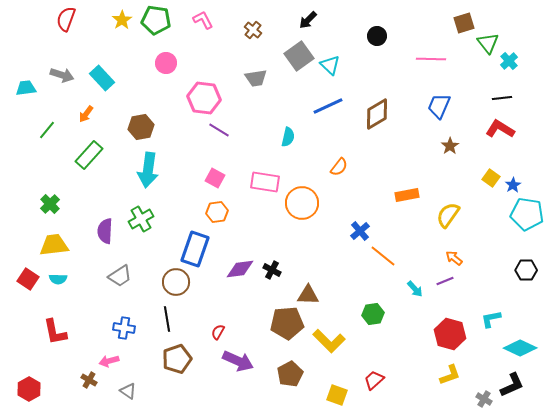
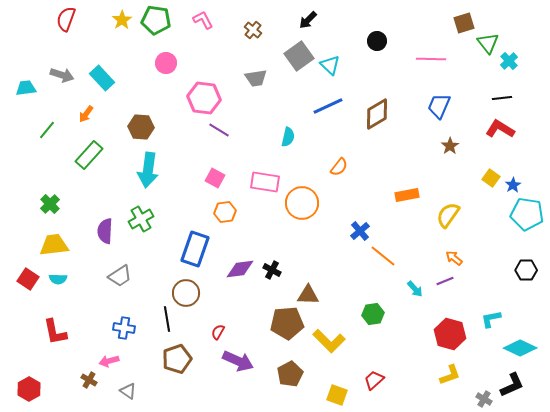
black circle at (377, 36): moved 5 px down
brown hexagon at (141, 127): rotated 15 degrees clockwise
orange hexagon at (217, 212): moved 8 px right
brown circle at (176, 282): moved 10 px right, 11 px down
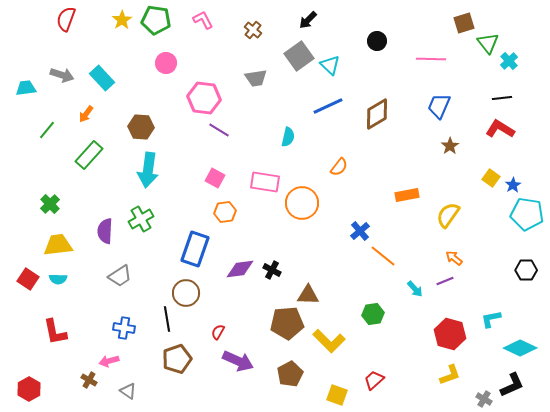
yellow trapezoid at (54, 245): moved 4 px right
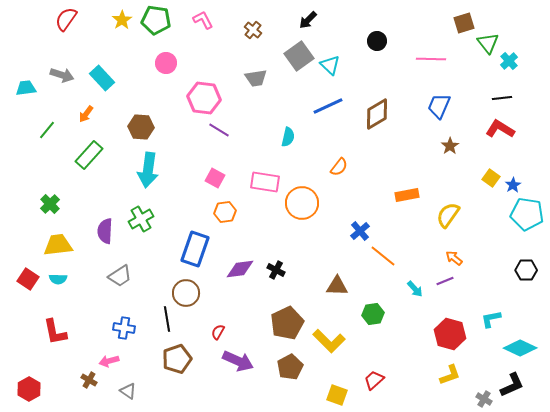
red semicircle at (66, 19): rotated 15 degrees clockwise
black cross at (272, 270): moved 4 px right
brown triangle at (308, 295): moved 29 px right, 9 px up
brown pentagon at (287, 323): rotated 20 degrees counterclockwise
brown pentagon at (290, 374): moved 7 px up
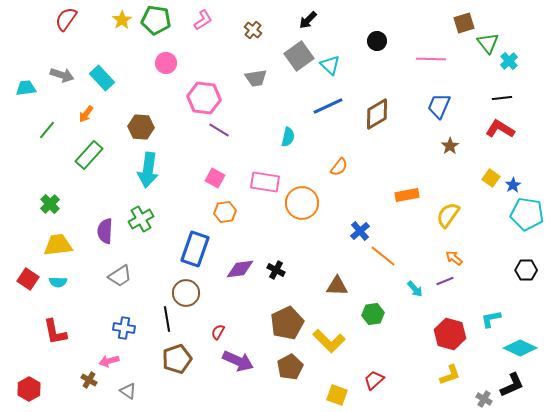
pink L-shape at (203, 20): rotated 85 degrees clockwise
cyan semicircle at (58, 279): moved 3 px down
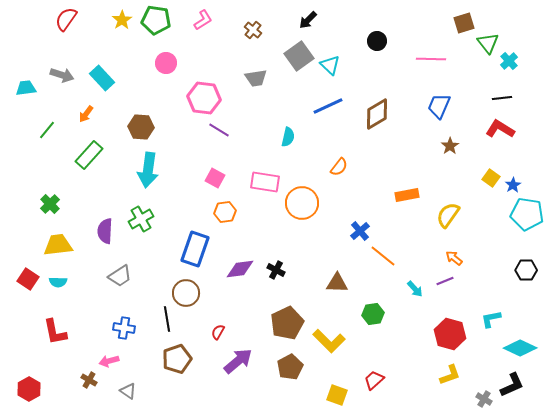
brown triangle at (337, 286): moved 3 px up
purple arrow at (238, 361): rotated 64 degrees counterclockwise
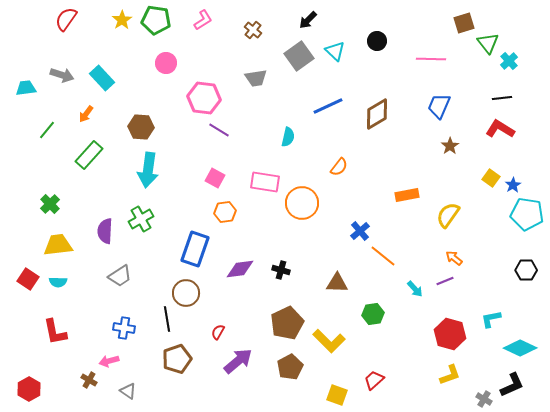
cyan triangle at (330, 65): moved 5 px right, 14 px up
black cross at (276, 270): moved 5 px right; rotated 12 degrees counterclockwise
